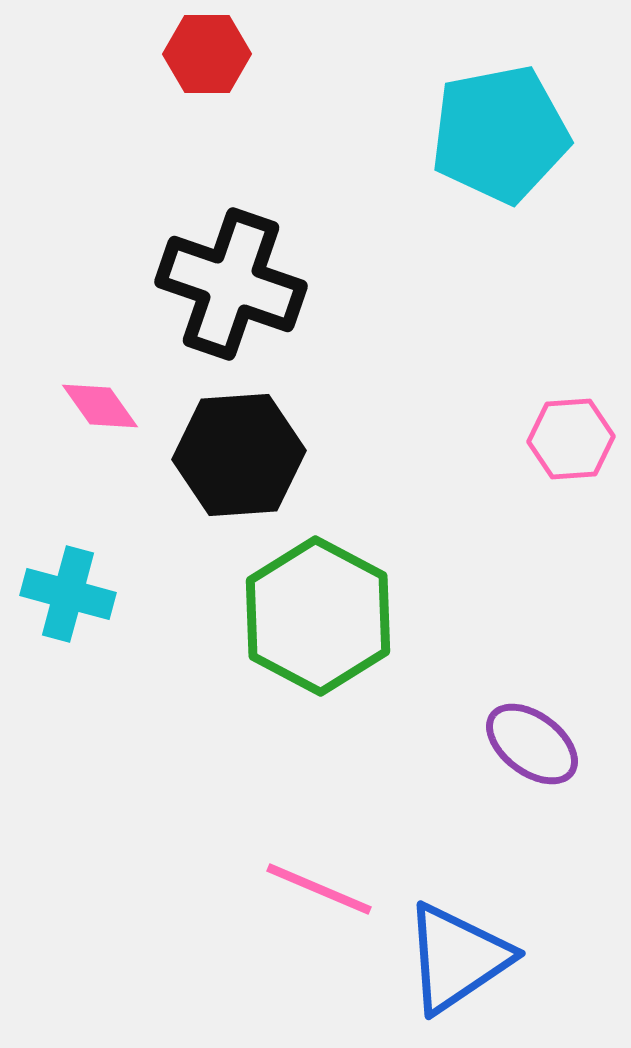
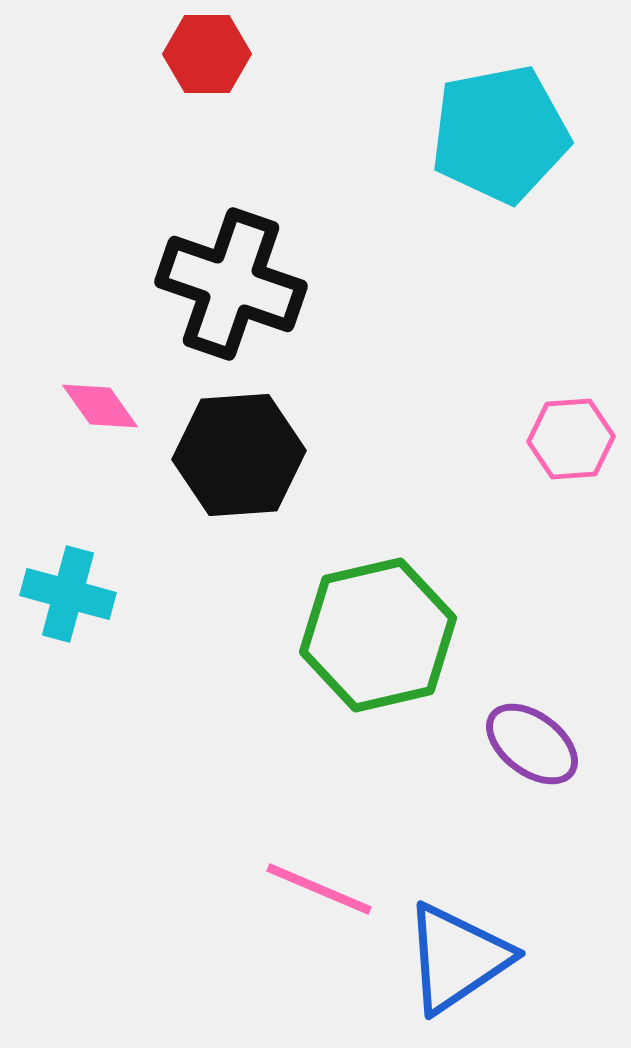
green hexagon: moved 60 px right, 19 px down; rotated 19 degrees clockwise
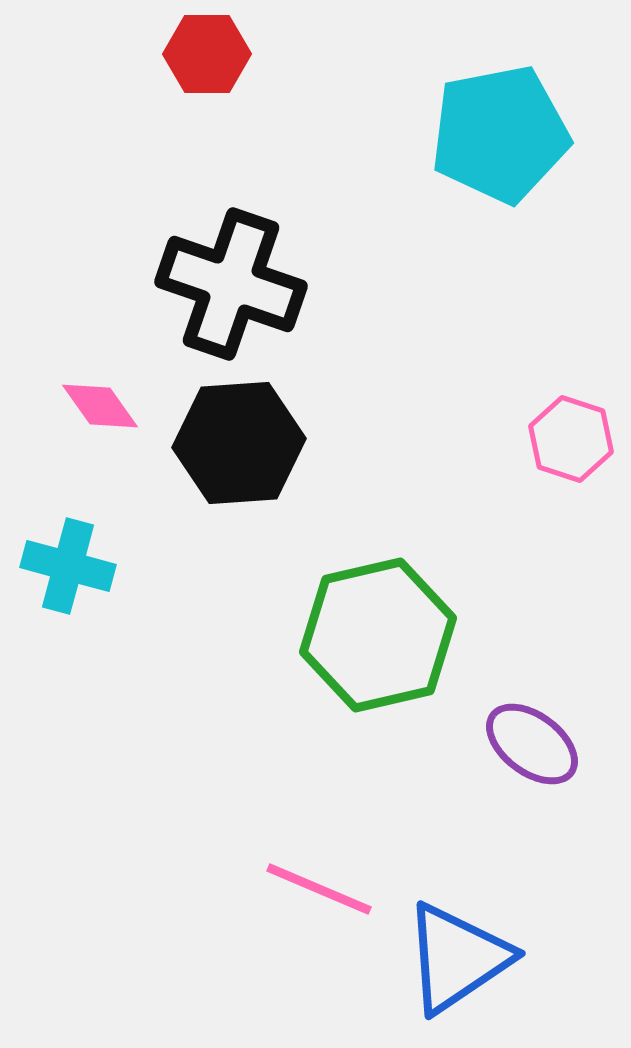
pink hexagon: rotated 22 degrees clockwise
black hexagon: moved 12 px up
cyan cross: moved 28 px up
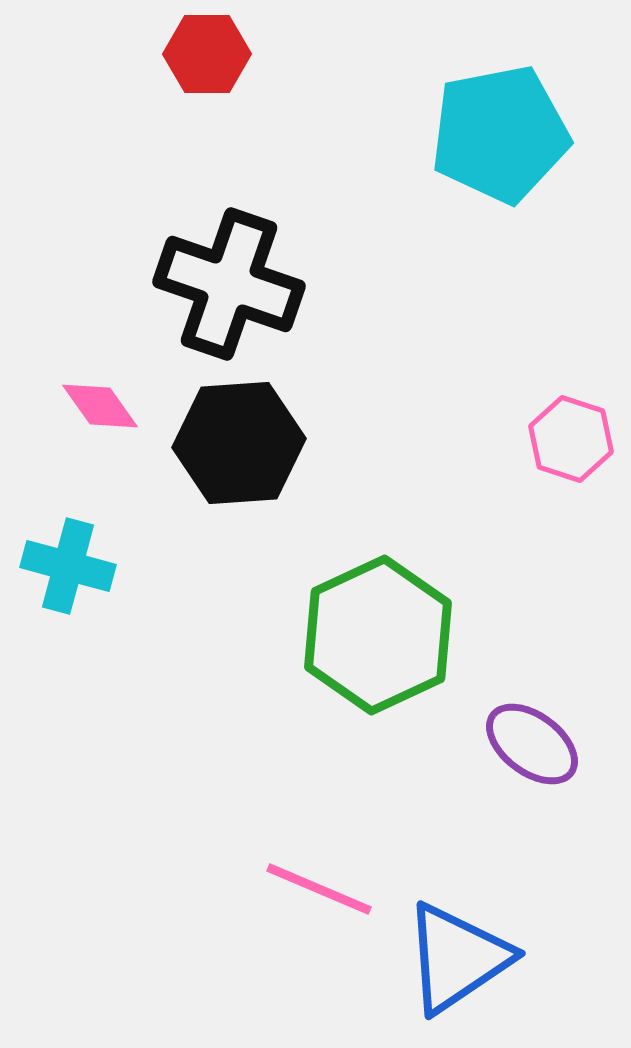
black cross: moved 2 px left
green hexagon: rotated 12 degrees counterclockwise
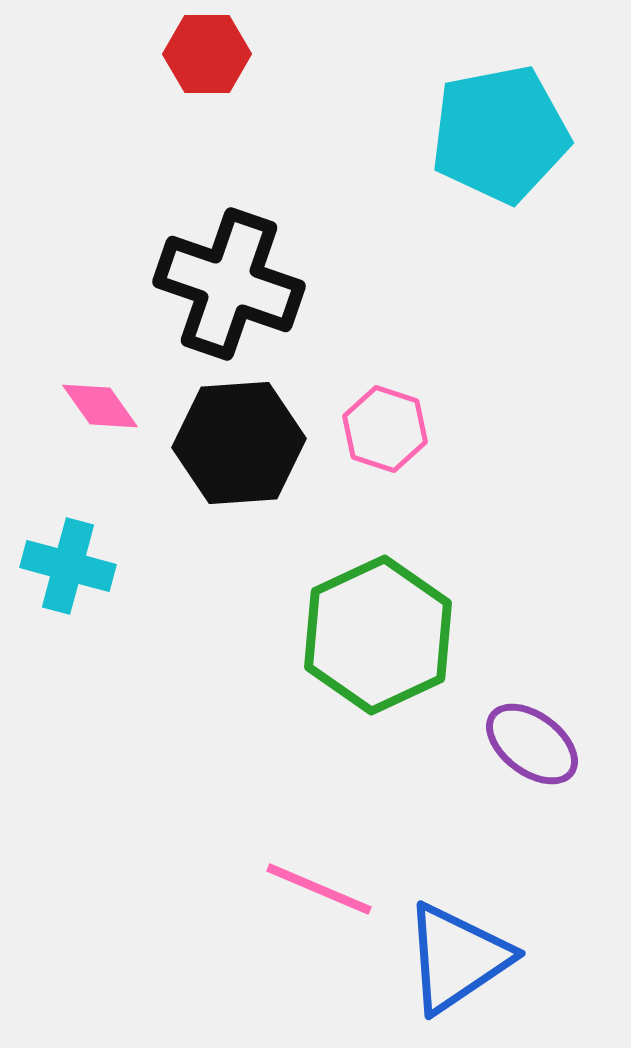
pink hexagon: moved 186 px left, 10 px up
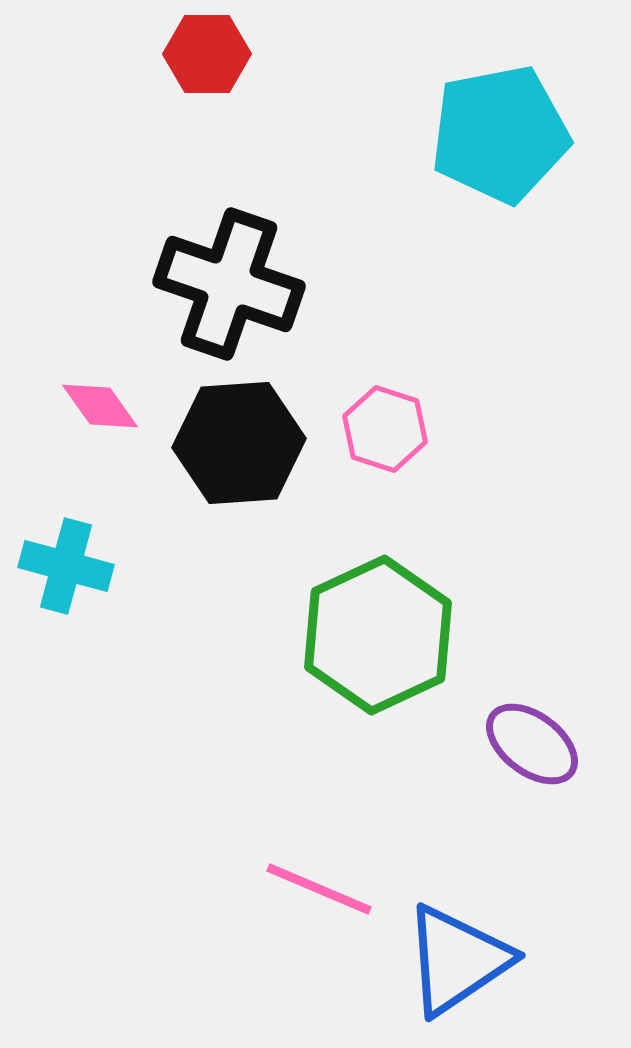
cyan cross: moved 2 px left
blue triangle: moved 2 px down
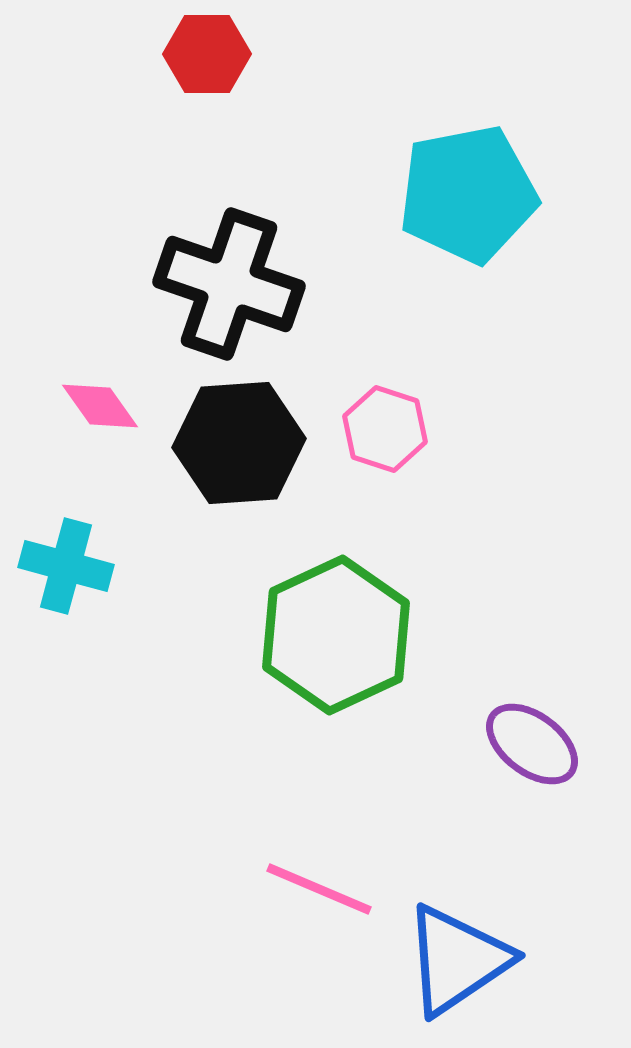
cyan pentagon: moved 32 px left, 60 px down
green hexagon: moved 42 px left
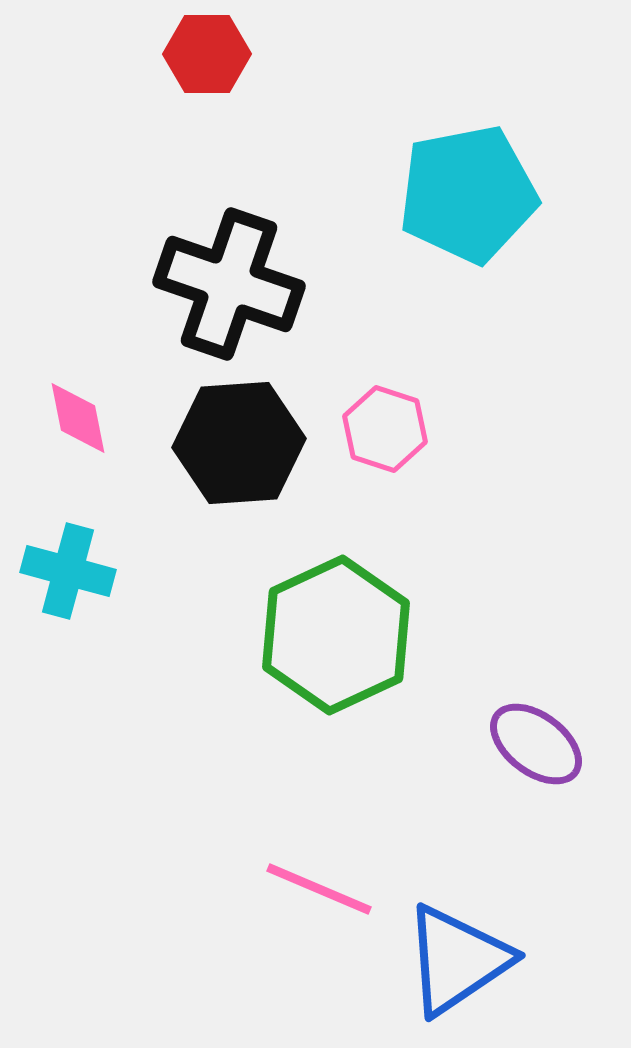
pink diamond: moved 22 px left, 12 px down; rotated 24 degrees clockwise
cyan cross: moved 2 px right, 5 px down
purple ellipse: moved 4 px right
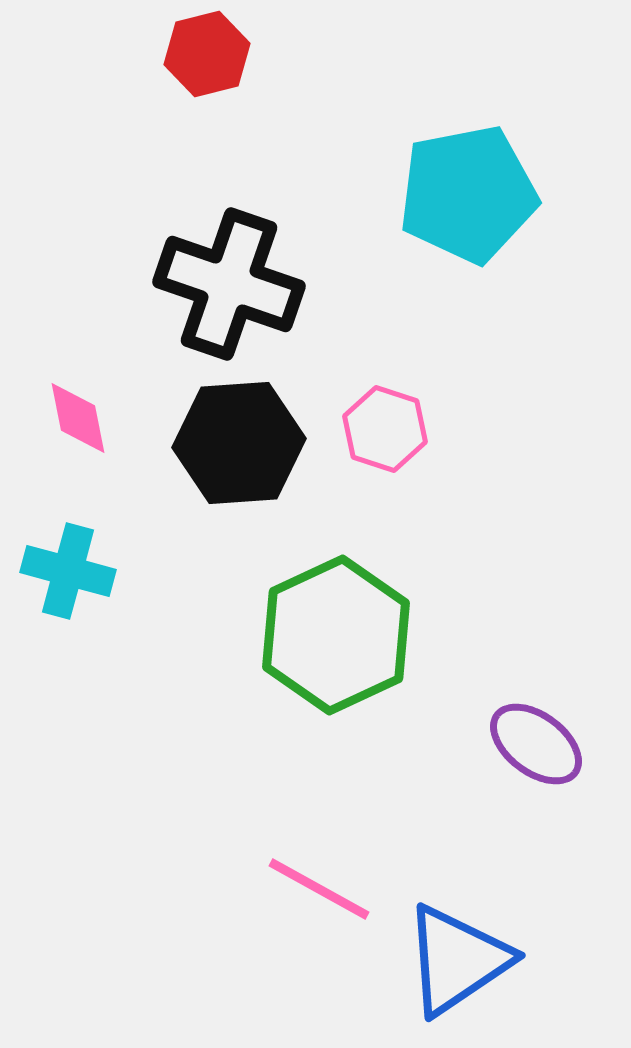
red hexagon: rotated 14 degrees counterclockwise
pink line: rotated 6 degrees clockwise
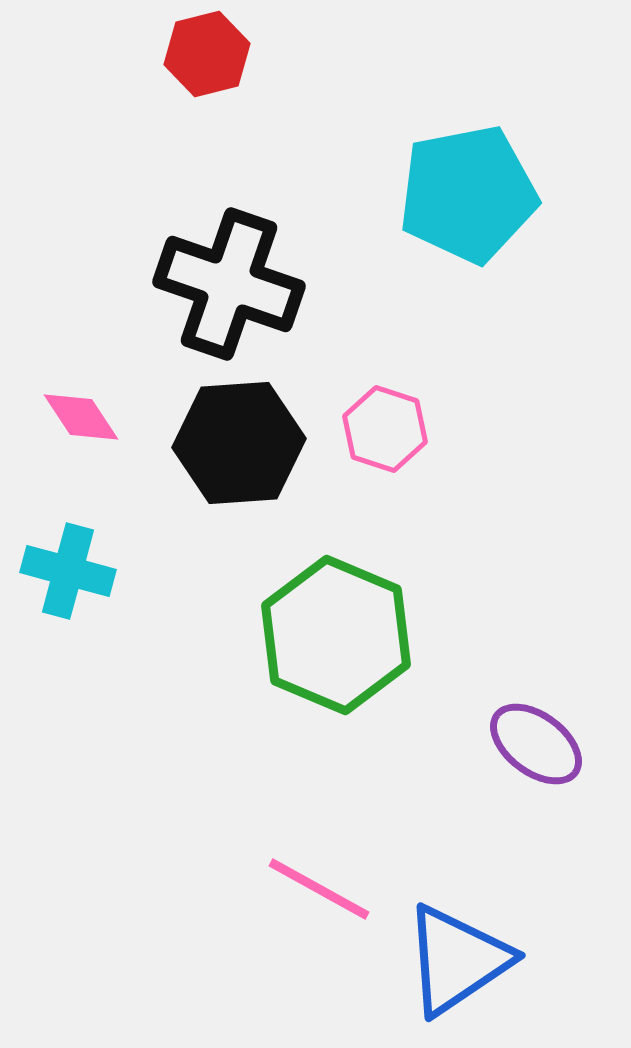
pink diamond: moved 3 px right, 1 px up; rotated 22 degrees counterclockwise
green hexagon: rotated 12 degrees counterclockwise
